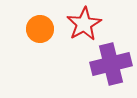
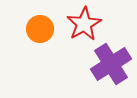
purple cross: rotated 18 degrees counterclockwise
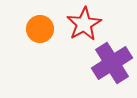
purple cross: moved 1 px right, 1 px up
